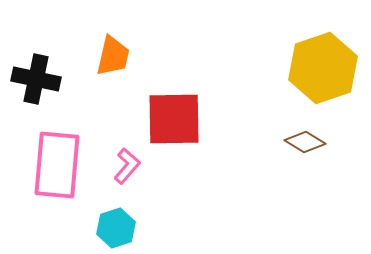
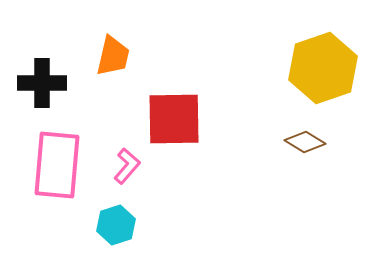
black cross: moved 6 px right, 4 px down; rotated 12 degrees counterclockwise
cyan hexagon: moved 3 px up
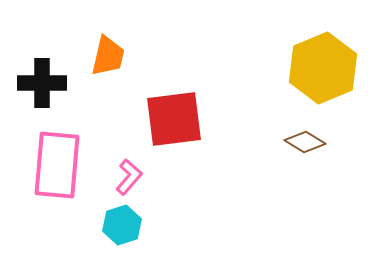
orange trapezoid: moved 5 px left
yellow hexagon: rotated 4 degrees counterclockwise
red square: rotated 6 degrees counterclockwise
pink L-shape: moved 2 px right, 11 px down
cyan hexagon: moved 6 px right
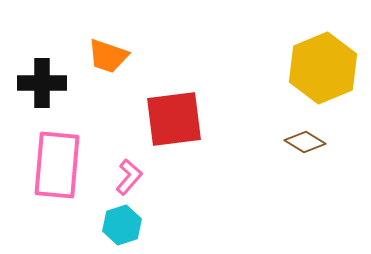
orange trapezoid: rotated 96 degrees clockwise
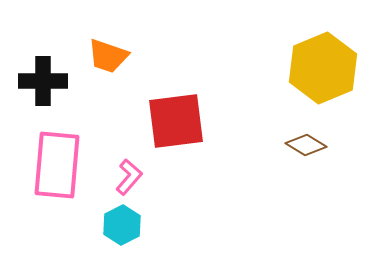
black cross: moved 1 px right, 2 px up
red square: moved 2 px right, 2 px down
brown diamond: moved 1 px right, 3 px down
cyan hexagon: rotated 9 degrees counterclockwise
